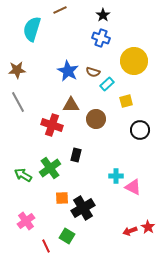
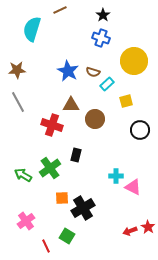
brown circle: moved 1 px left
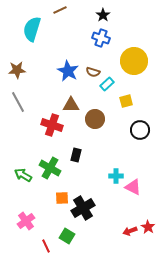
green cross: rotated 25 degrees counterclockwise
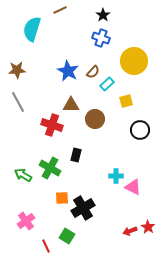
brown semicircle: rotated 64 degrees counterclockwise
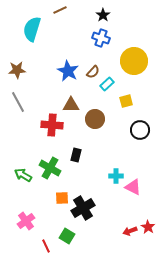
red cross: rotated 15 degrees counterclockwise
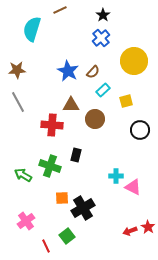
blue cross: rotated 30 degrees clockwise
cyan rectangle: moved 4 px left, 6 px down
green cross: moved 2 px up; rotated 10 degrees counterclockwise
green square: rotated 21 degrees clockwise
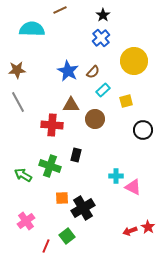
cyan semicircle: rotated 75 degrees clockwise
black circle: moved 3 px right
red line: rotated 48 degrees clockwise
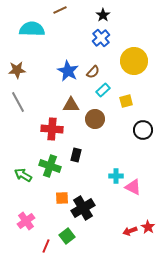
red cross: moved 4 px down
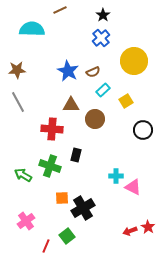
brown semicircle: rotated 24 degrees clockwise
yellow square: rotated 16 degrees counterclockwise
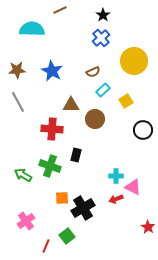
blue star: moved 16 px left
red arrow: moved 14 px left, 32 px up
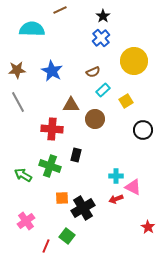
black star: moved 1 px down
green square: rotated 14 degrees counterclockwise
